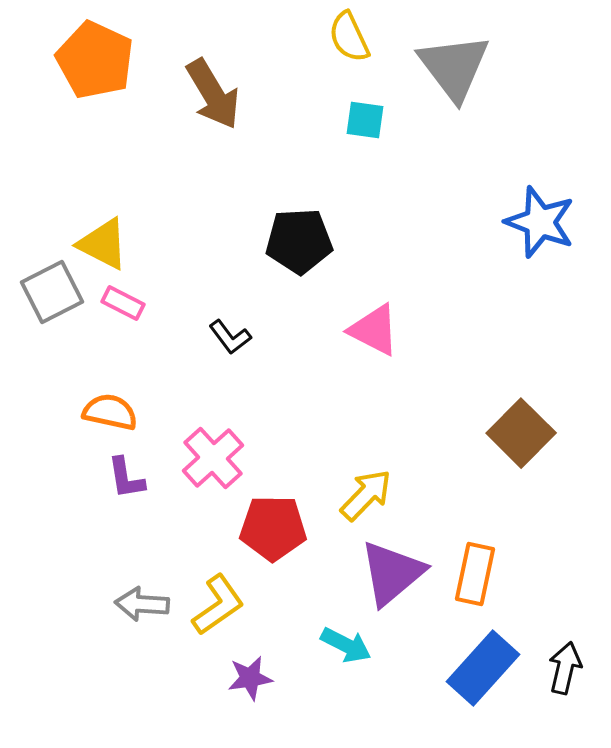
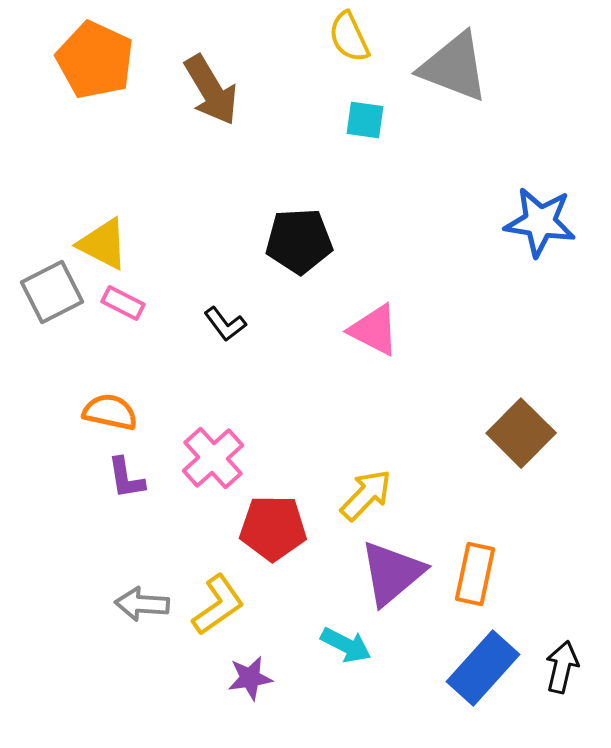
gray triangle: rotated 32 degrees counterclockwise
brown arrow: moved 2 px left, 4 px up
blue star: rotated 12 degrees counterclockwise
black L-shape: moved 5 px left, 13 px up
black arrow: moved 3 px left, 1 px up
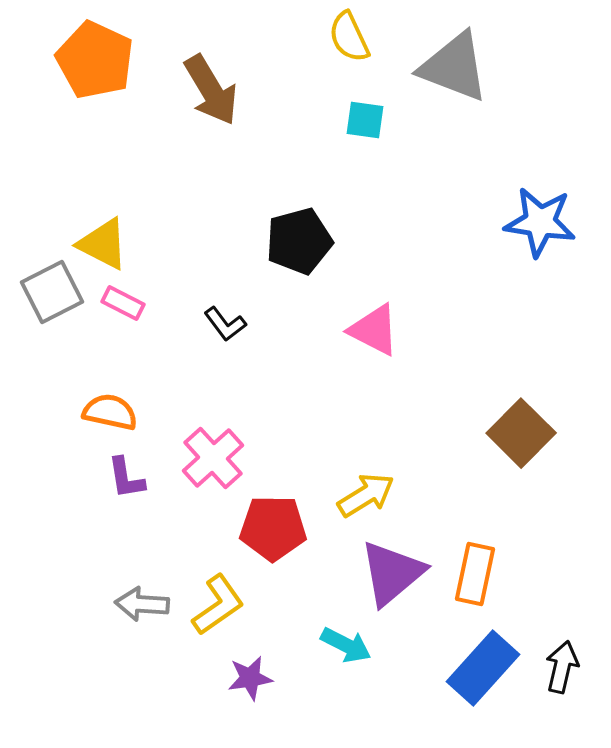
black pentagon: rotated 12 degrees counterclockwise
yellow arrow: rotated 14 degrees clockwise
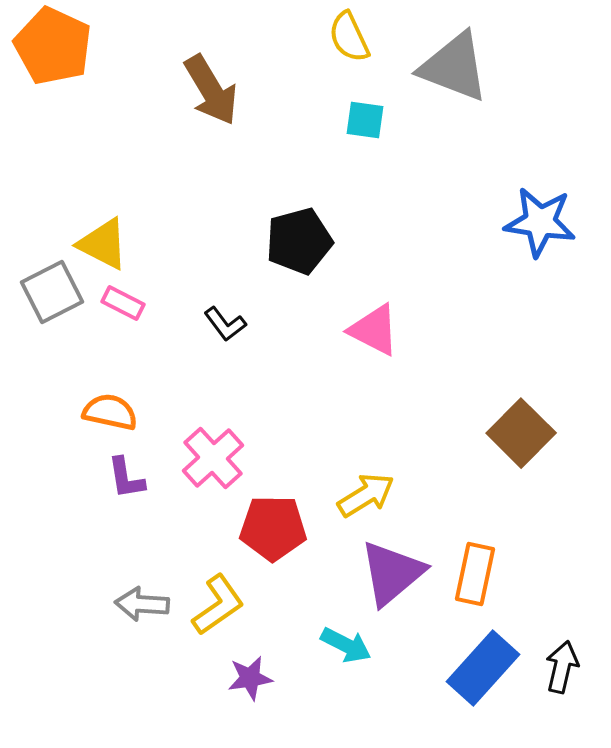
orange pentagon: moved 42 px left, 14 px up
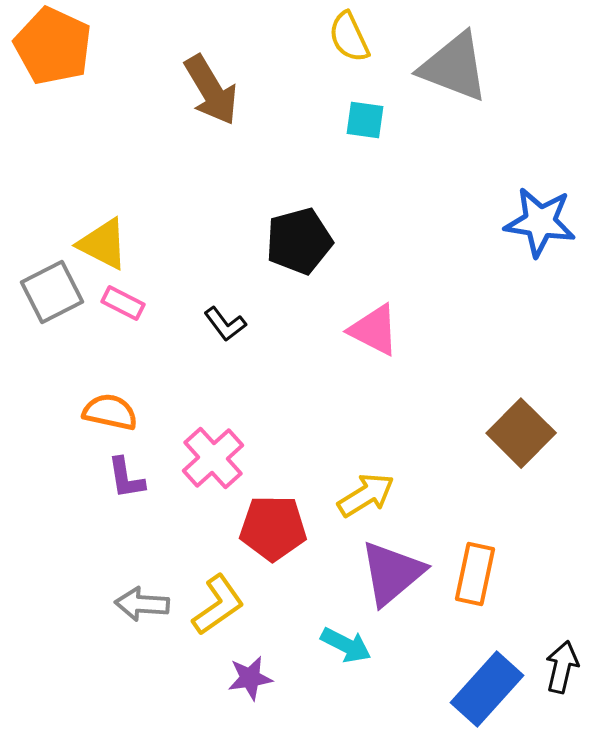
blue rectangle: moved 4 px right, 21 px down
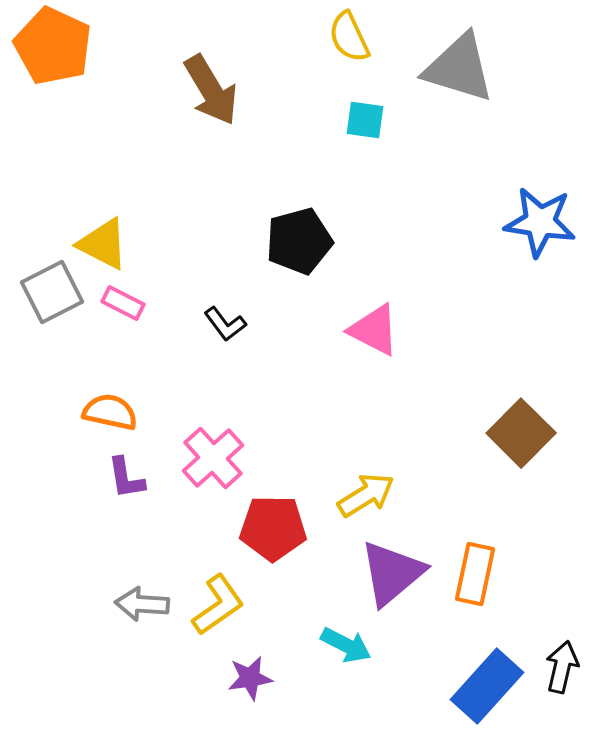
gray triangle: moved 5 px right, 1 px down; rotated 4 degrees counterclockwise
blue rectangle: moved 3 px up
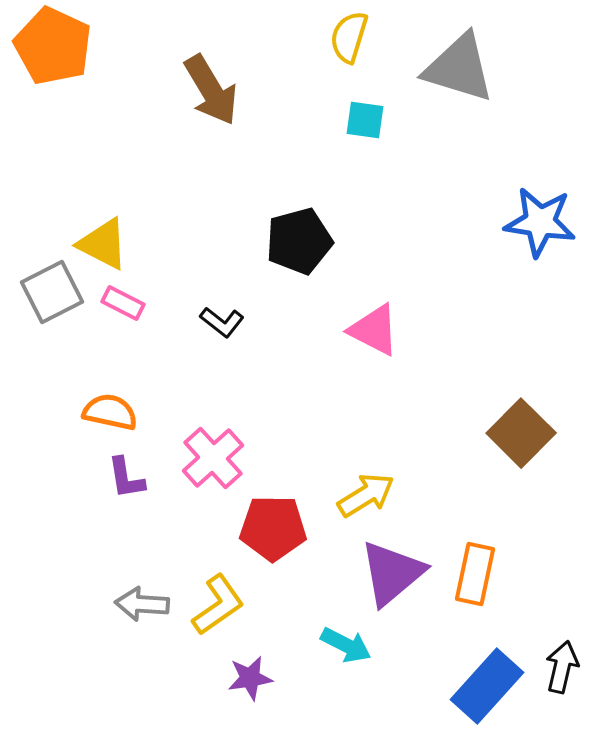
yellow semicircle: rotated 42 degrees clockwise
black L-shape: moved 3 px left, 2 px up; rotated 15 degrees counterclockwise
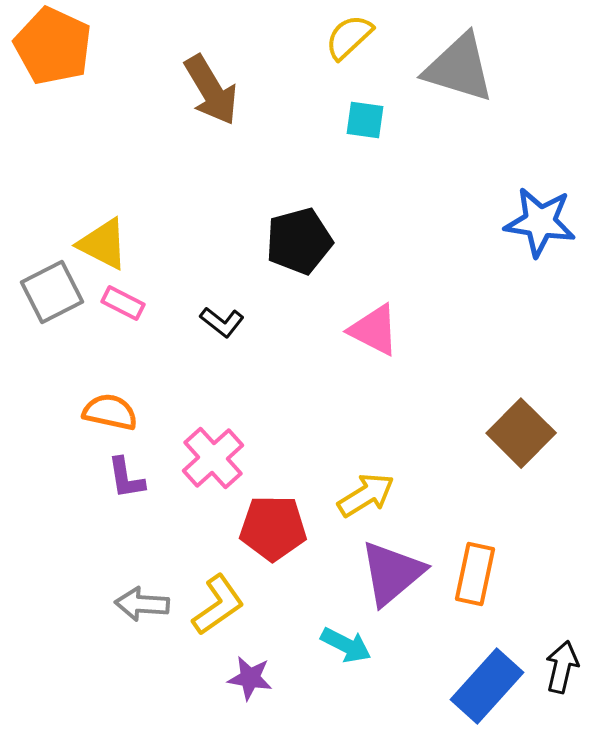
yellow semicircle: rotated 30 degrees clockwise
purple star: rotated 18 degrees clockwise
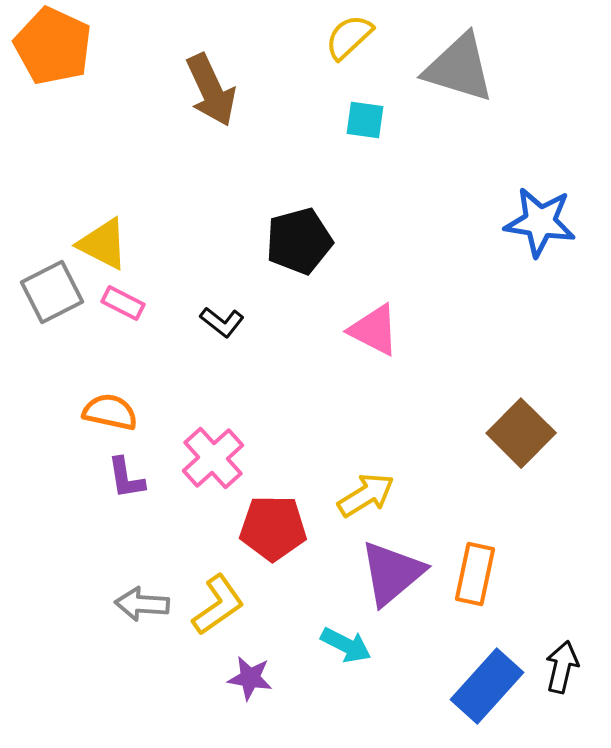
brown arrow: rotated 6 degrees clockwise
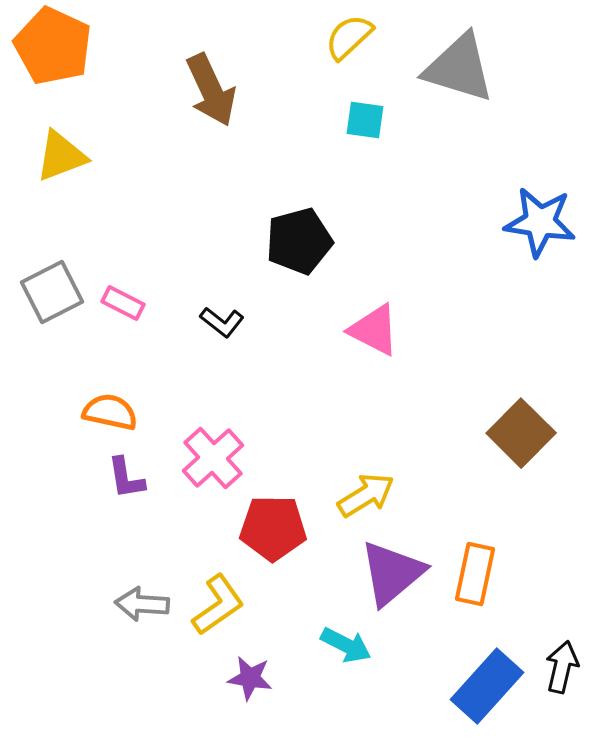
yellow triangle: moved 42 px left, 88 px up; rotated 48 degrees counterclockwise
